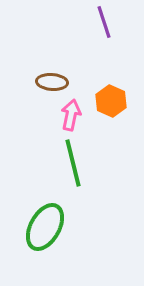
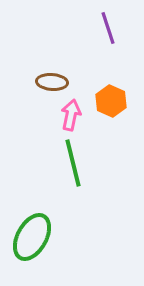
purple line: moved 4 px right, 6 px down
green ellipse: moved 13 px left, 10 px down
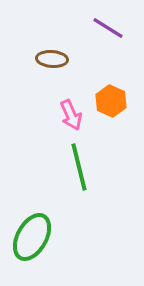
purple line: rotated 40 degrees counterclockwise
brown ellipse: moved 23 px up
pink arrow: rotated 144 degrees clockwise
green line: moved 6 px right, 4 px down
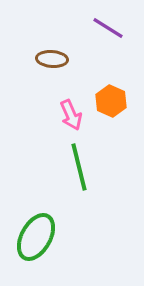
green ellipse: moved 4 px right
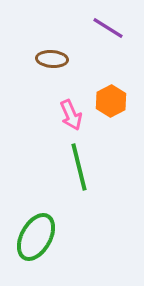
orange hexagon: rotated 8 degrees clockwise
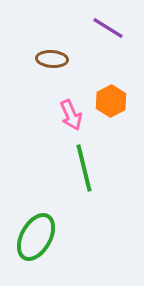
green line: moved 5 px right, 1 px down
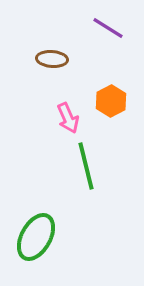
pink arrow: moved 3 px left, 3 px down
green line: moved 2 px right, 2 px up
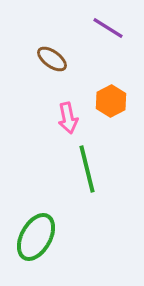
brown ellipse: rotated 32 degrees clockwise
pink arrow: rotated 12 degrees clockwise
green line: moved 1 px right, 3 px down
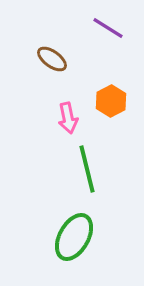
green ellipse: moved 38 px right
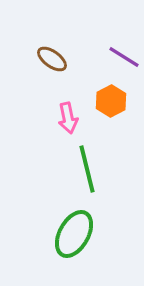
purple line: moved 16 px right, 29 px down
green ellipse: moved 3 px up
